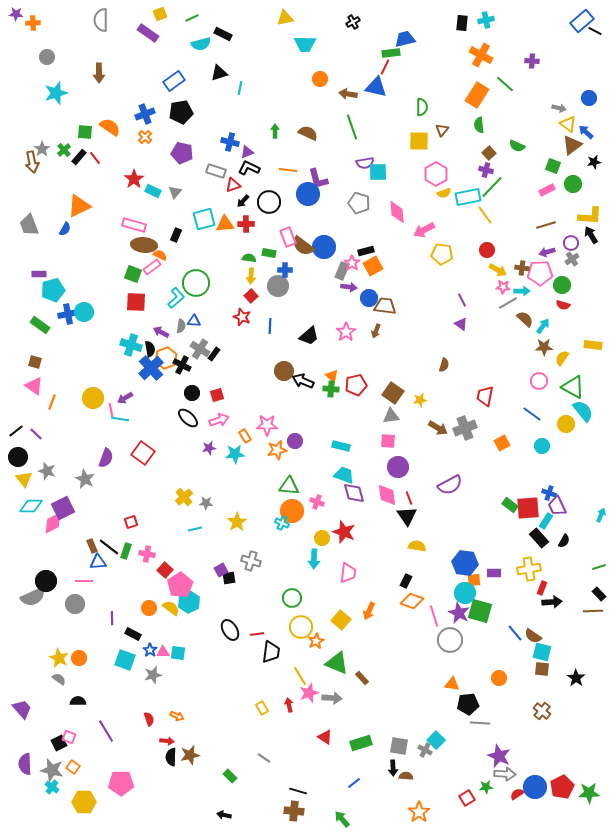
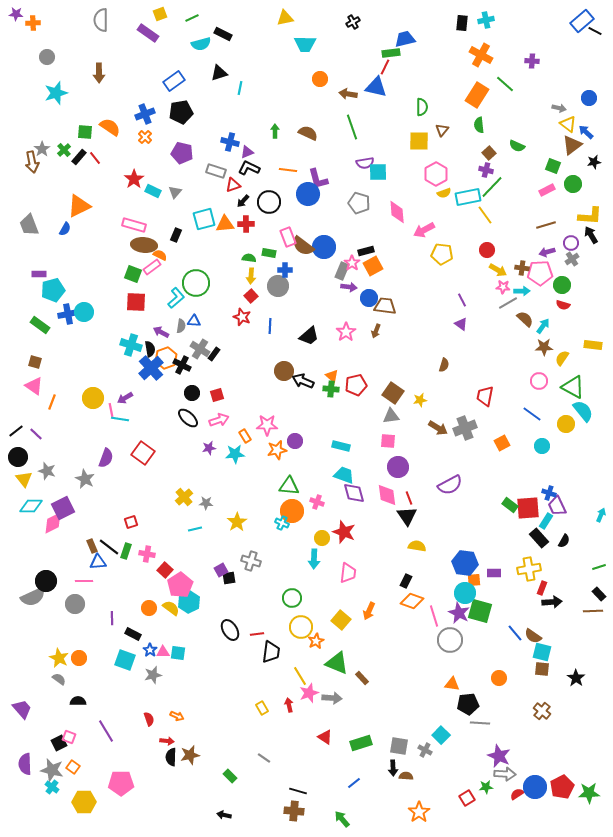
cyan square at (436, 740): moved 5 px right, 5 px up
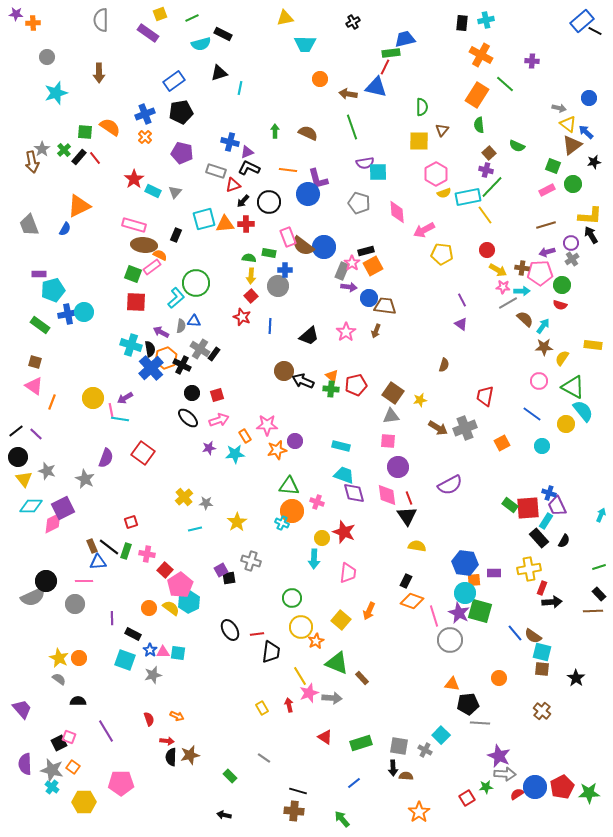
red semicircle at (563, 305): moved 3 px left
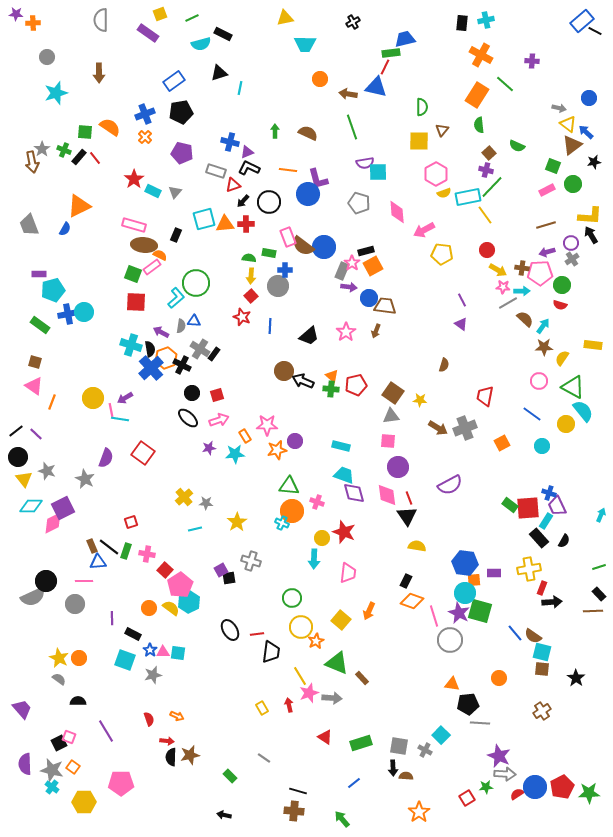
green cross at (64, 150): rotated 24 degrees counterclockwise
yellow star at (420, 400): rotated 16 degrees clockwise
brown cross at (542, 711): rotated 18 degrees clockwise
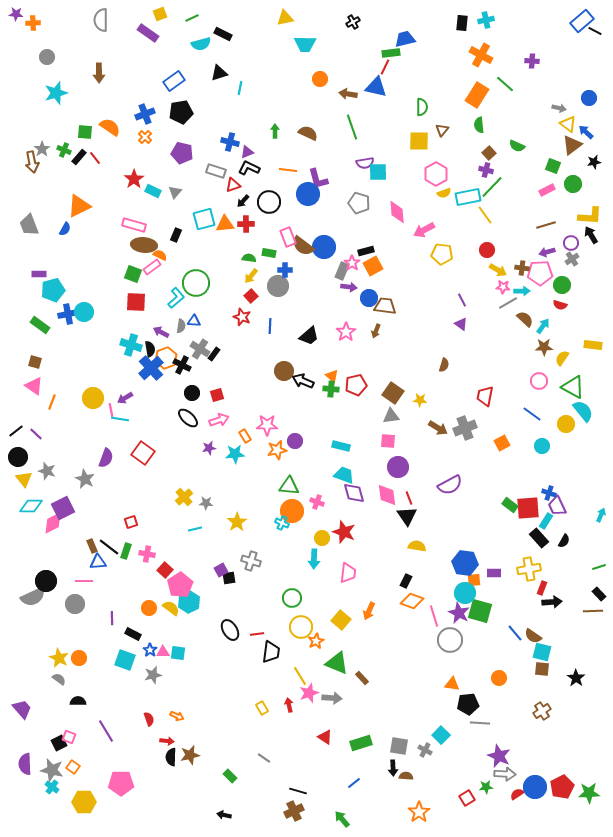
yellow arrow at (251, 276): rotated 35 degrees clockwise
brown cross at (294, 811): rotated 30 degrees counterclockwise
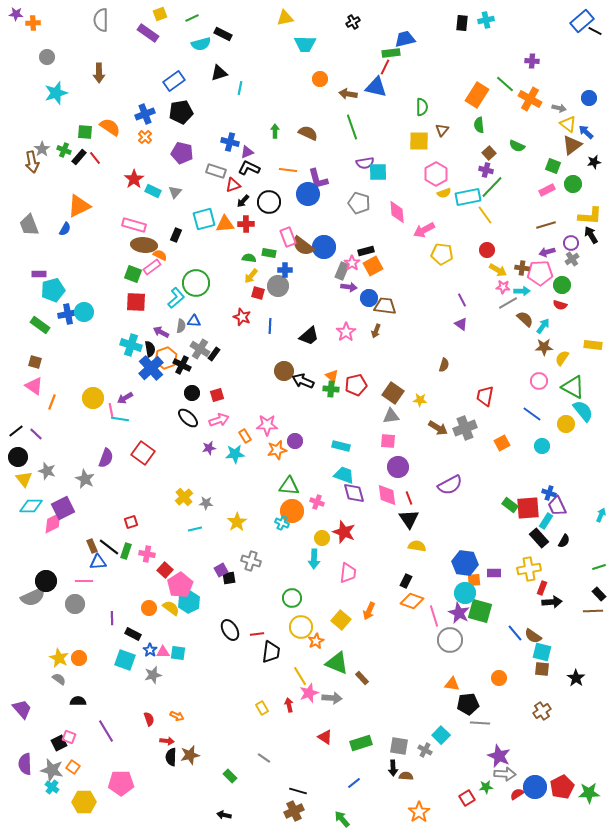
orange cross at (481, 55): moved 49 px right, 44 px down
red square at (251, 296): moved 7 px right, 3 px up; rotated 32 degrees counterclockwise
black triangle at (407, 516): moved 2 px right, 3 px down
